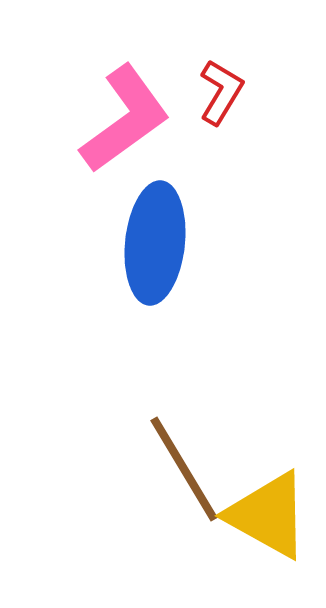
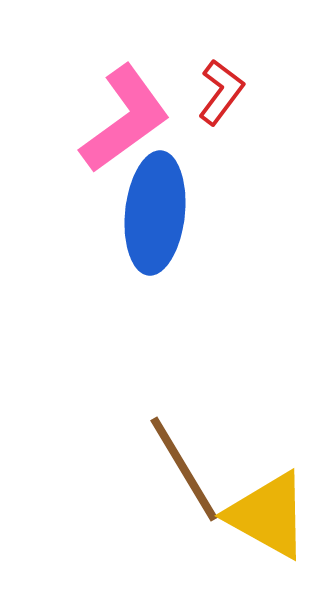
red L-shape: rotated 6 degrees clockwise
blue ellipse: moved 30 px up
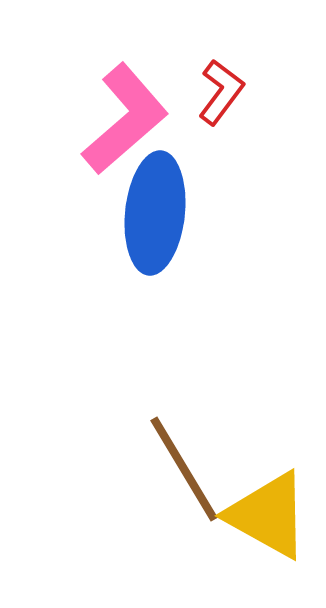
pink L-shape: rotated 5 degrees counterclockwise
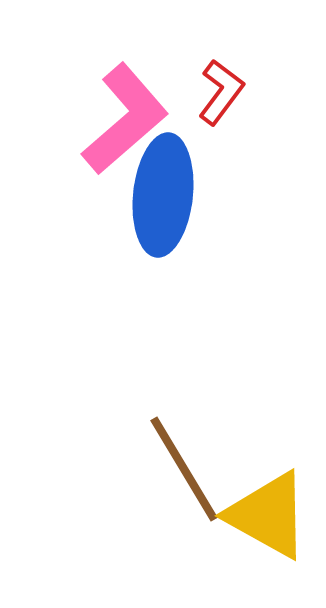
blue ellipse: moved 8 px right, 18 px up
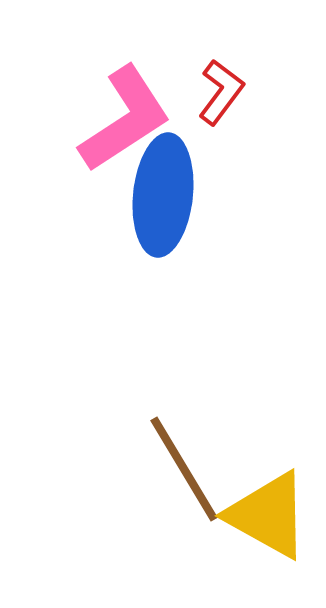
pink L-shape: rotated 8 degrees clockwise
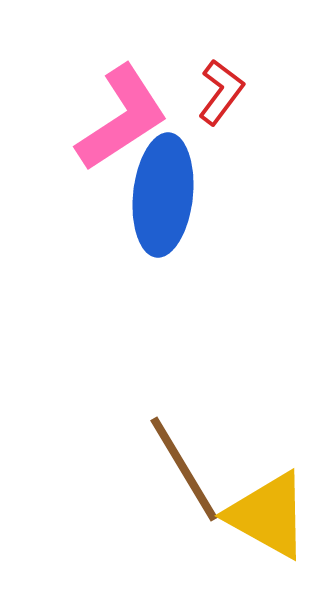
pink L-shape: moved 3 px left, 1 px up
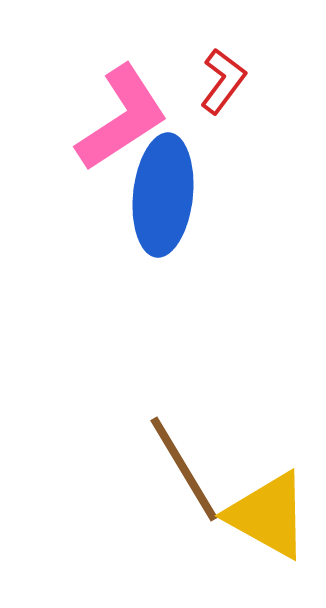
red L-shape: moved 2 px right, 11 px up
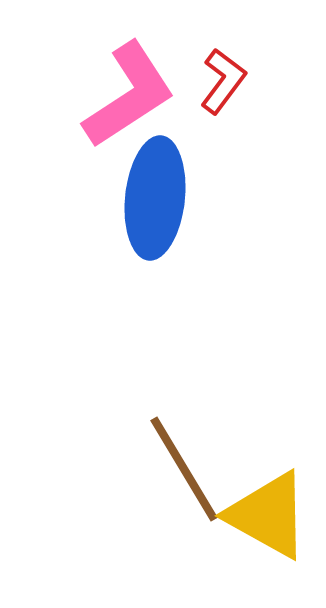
pink L-shape: moved 7 px right, 23 px up
blue ellipse: moved 8 px left, 3 px down
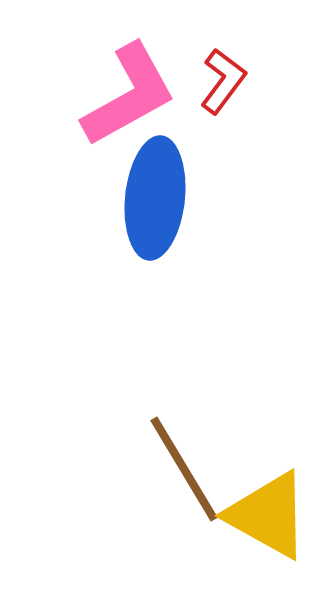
pink L-shape: rotated 4 degrees clockwise
